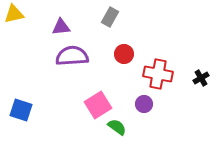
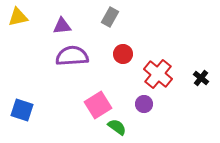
yellow triangle: moved 4 px right, 3 px down
purple triangle: moved 1 px right, 1 px up
red circle: moved 1 px left
red cross: rotated 28 degrees clockwise
black cross: rotated 21 degrees counterclockwise
blue square: moved 1 px right
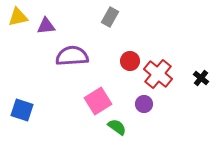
purple triangle: moved 16 px left
red circle: moved 7 px right, 7 px down
pink square: moved 4 px up
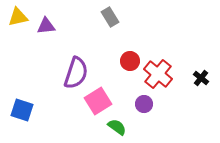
gray rectangle: rotated 60 degrees counterclockwise
purple semicircle: moved 4 px right, 17 px down; rotated 112 degrees clockwise
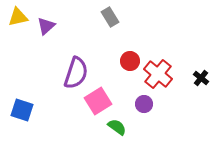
purple triangle: rotated 36 degrees counterclockwise
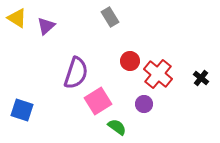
yellow triangle: moved 1 px left, 1 px down; rotated 45 degrees clockwise
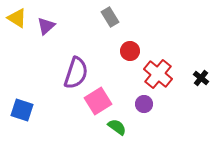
red circle: moved 10 px up
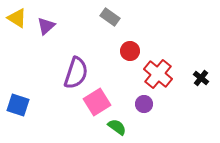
gray rectangle: rotated 24 degrees counterclockwise
pink square: moved 1 px left, 1 px down
blue square: moved 4 px left, 5 px up
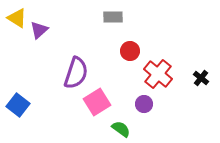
gray rectangle: moved 3 px right; rotated 36 degrees counterclockwise
purple triangle: moved 7 px left, 4 px down
blue square: rotated 20 degrees clockwise
green semicircle: moved 4 px right, 2 px down
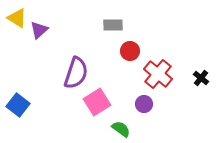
gray rectangle: moved 8 px down
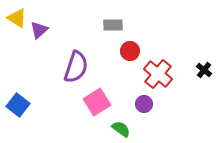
purple semicircle: moved 6 px up
black cross: moved 3 px right, 8 px up
